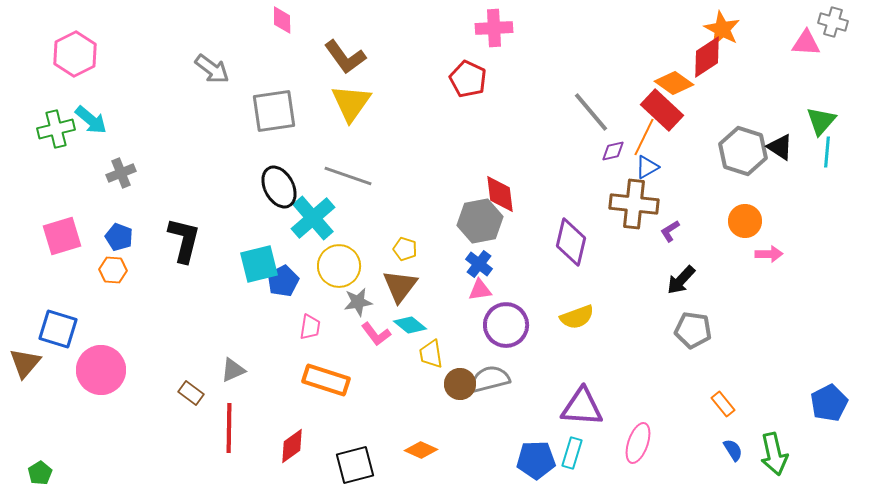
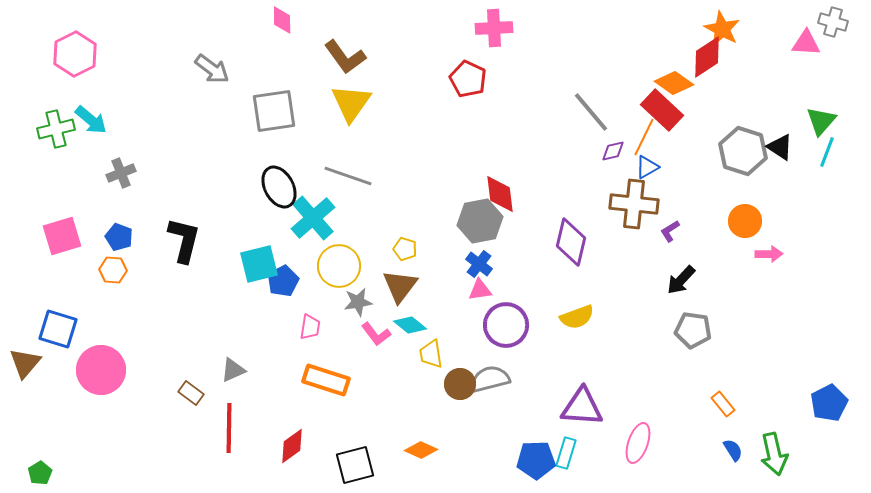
cyan line at (827, 152): rotated 16 degrees clockwise
cyan rectangle at (572, 453): moved 6 px left
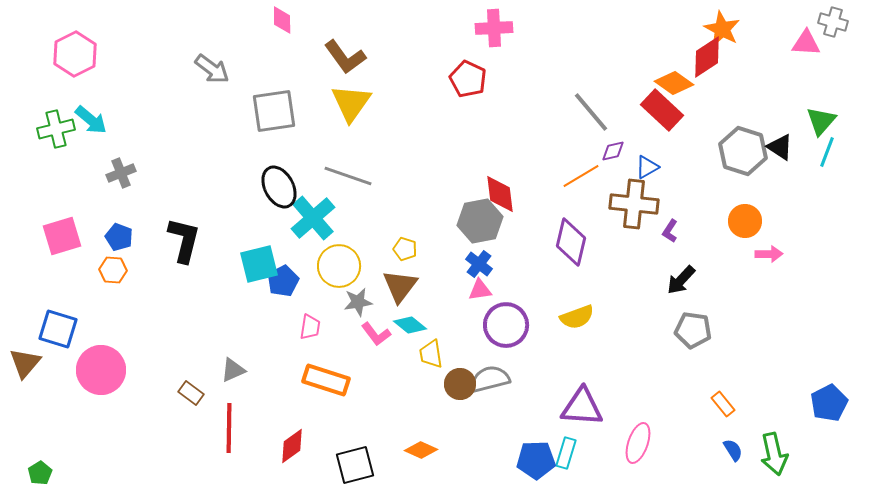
orange line at (644, 137): moved 63 px left, 39 px down; rotated 33 degrees clockwise
purple L-shape at (670, 231): rotated 25 degrees counterclockwise
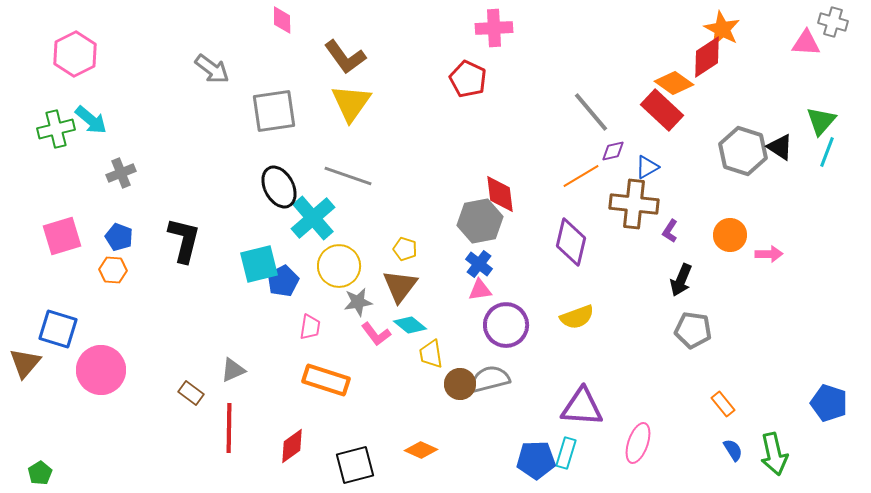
orange circle at (745, 221): moved 15 px left, 14 px down
black arrow at (681, 280): rotated 20 degrees counterclockwise
blue pentagon at (829, 403): rotated 27 degrees counterclockwise
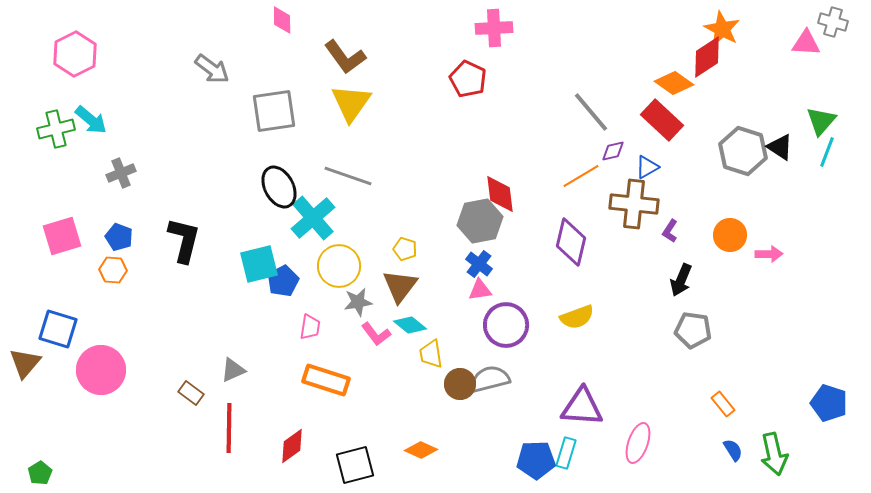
red rectangle at (662, 110): moved 10 px down
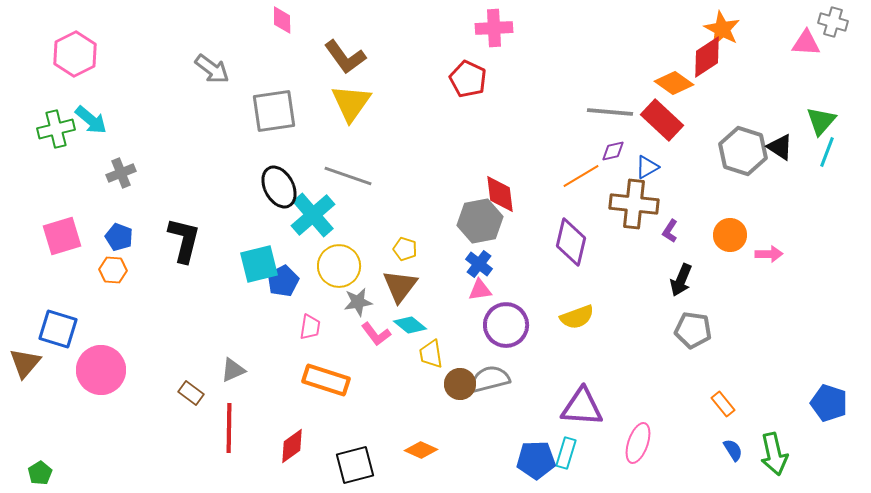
gray line at (591, 112): moved 19 px right; rotated 45 degrees counterclockwise
cyan cross at (313, 218): moved 3 px up
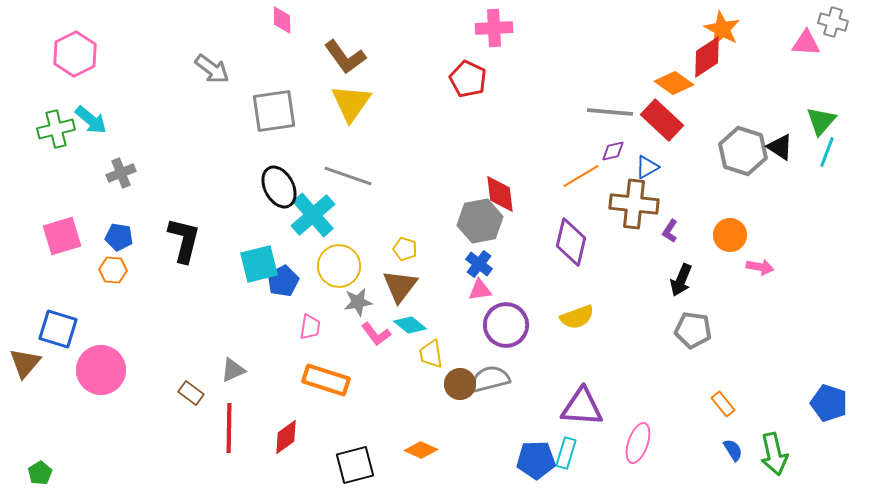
blue pentagon at (119, 237): rotated 12 degrees counterclockwise
pink arrow at (769, 254): moved 9 px left, 13 px down; rotated 12 degrees clockwise
red diamond at (292, 446): moved 6 px left, 9 px up
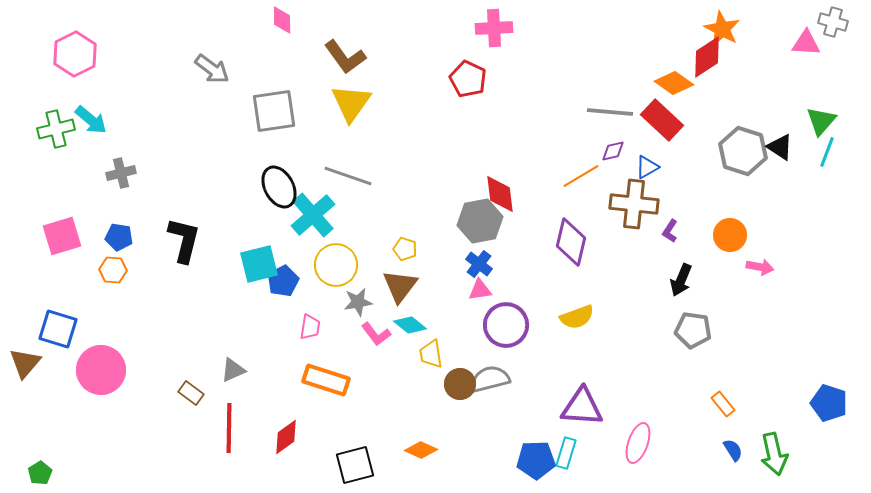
gray cross at (121, 173): rotated 8 degrees clockwise
yellow circle at (339, 266): moved 3 px left, 1 px up
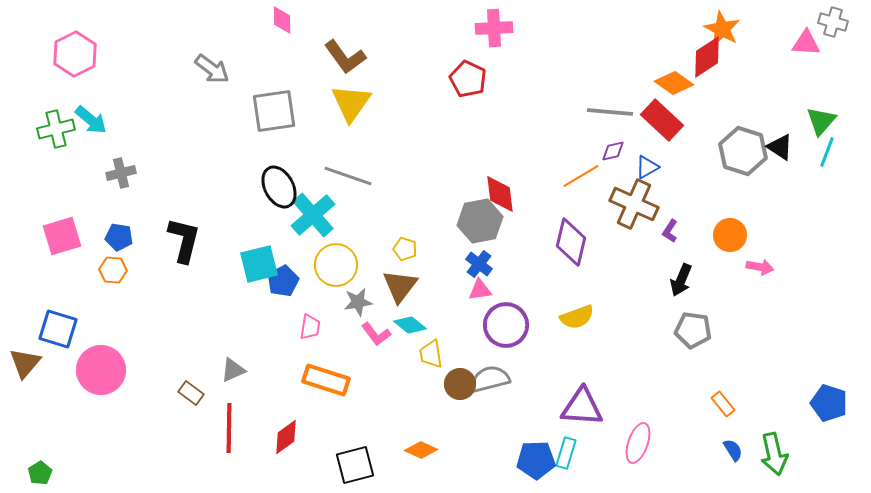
brown cross at (634, 204): rotated 18 degrees clockwise
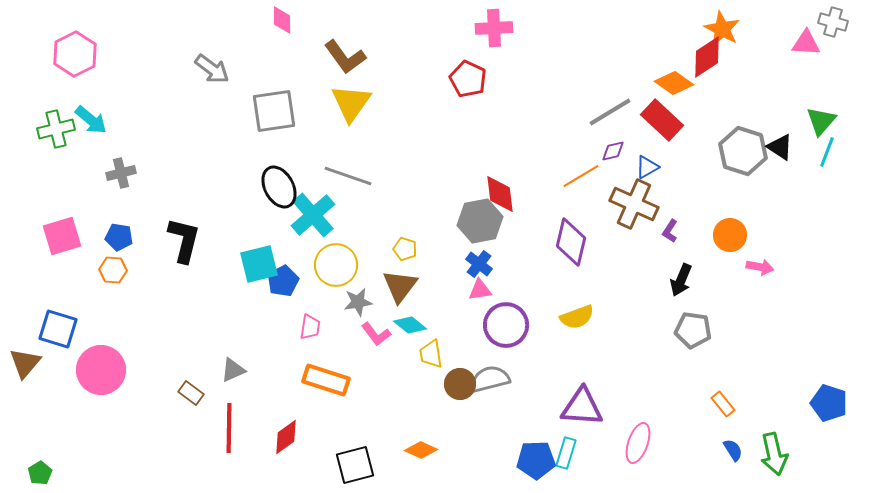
gray line at (610, 112): rotated 36 degrees counterclockwise
